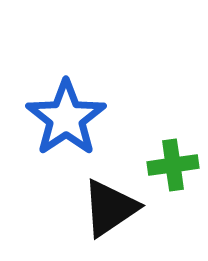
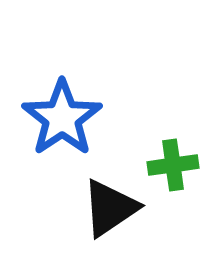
blue star: moved 4 px left
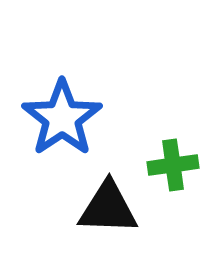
black triangle: moved 2 px left; rotated 36 degrees clockwise
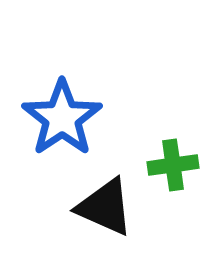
black triangle: moved 3 px left, 1 px up; rotated 22 degrees clockwise
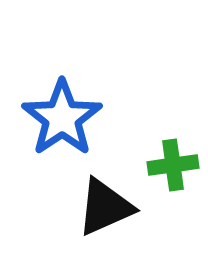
black triangle: rotated 48 degrees counterclockwise
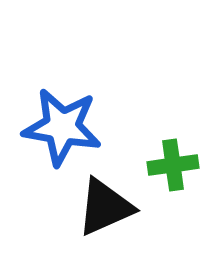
blue star: moved 9 px down; rotated 28 degrees counterclockwise
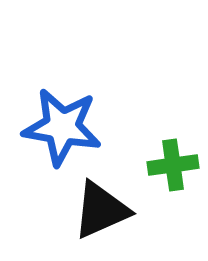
black triangle: moved 4 px left, 3 px down
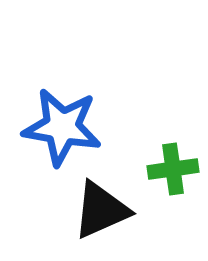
green cross: moved 4 px down
